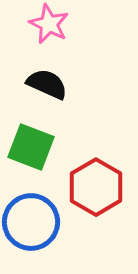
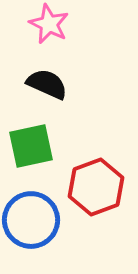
green square: moved 1 px up; rotated 33 degrees counterclockwise
red hexagon: rotated 10 degrees clockwise
blue circle: moved 2 px up
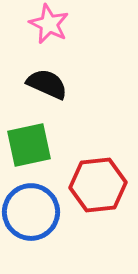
green square: moved 2 px left, 1 px up
red hexagon: moved 2 px right, 2 px up; rotated 14 degrees clockwise
blue circle: moved 8 px up
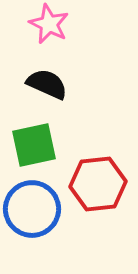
green square: moved 5 px right
red hexagon: moved 1 px up
blue circle: moved 1 px right, 3 px up
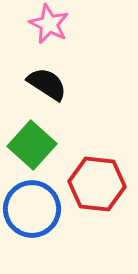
black semicircle: rotated 9 degrees clockwise
green square: moved 2 px left; rotated 36 degrees counterclockwise
red hexagon: moved 1 px left; rotated 12 degrees clockwise
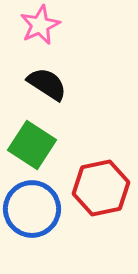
pink star: moved 9 px left, 1 px down; rotated 21 degrees clockwise
green square: rotated 9 degrees counterclockwise
red hexagon: moved 4 px right, 4 px down; rotated 18 degrees counterclockwise
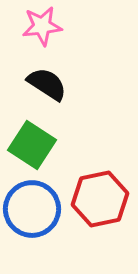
pink star: moved 2 px right, 1 px down; rotated 18 degrees clockwise
red hexagon: moved 1 px left, 11 px down
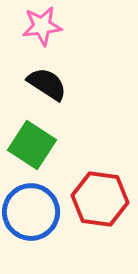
red hexagon: rotated 20 degrees clockwise
blue circle: moved 1 px left, 3 px down
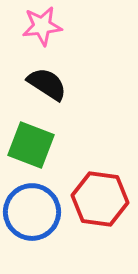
green square: moved 1 px left; rotated 12 degrees counterclockwise
blue circle: moved 1 px right
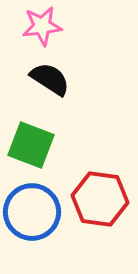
black semicircle: moved 3 px right, 5 px up
